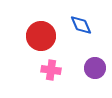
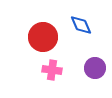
red circle: moved 2 px right, 1 px down
pink cross: moved 1 px right
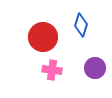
blue diamond: rotated 40 degrees clockwise
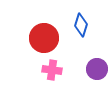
red circle: moved 1 px right, 1 px down
purple circle: moved 2 px right, 1 px down
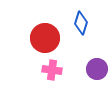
blue diamond: moved 2 px up
red circle: moved 1 px right
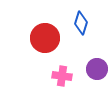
pink cross: moved 10 px right, 6 px down
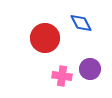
blue diamond: rotated 45 degrees counterclockwise
purple circle: moved 7 px left
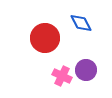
purple circle: moved 4 px left, 1 px down
pink cross: rotated 18 degrees clockwise
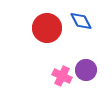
blue diamond: moved 2 px up
red circle: moved 2 px right, 10 px up
